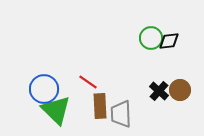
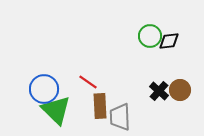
green circle: moved 1 px left, 2 px up
gray trapezoid: moved 1 px left, 3 px down
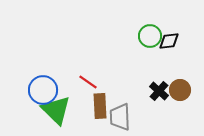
blue circle: moved 1 px left, 1 px down
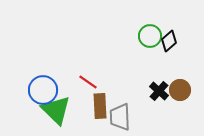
black diamond: rotated 35 degrees counterclockwise
